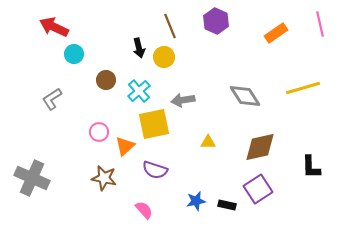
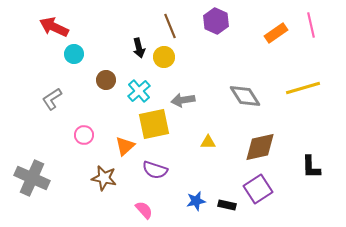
pink line: moved 9 px left, 1 px down
pink circle: moved 15 px left, 3 px down
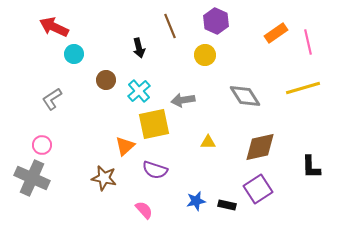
pink line: moved 3 px left, 17 px down
yellow circle: moved 41 px right, 2 px up
pink circle: moved 42 px left, 10 px down
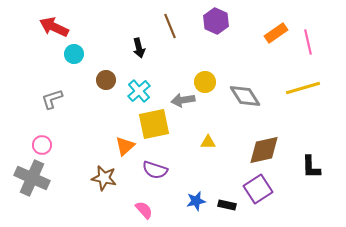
yellow circle: moved 27 px down
gray L-shape: rotated 15 degrees clockwise
brown diamond: moved 4 px right, 3 px down
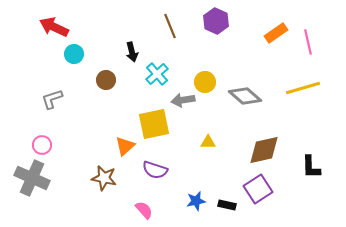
black arrow: moved 7 px left, 4 px down
cyan cross: moved 18 px right, 17 px up
gray diamond: rotated 16 degrees counterclockwise
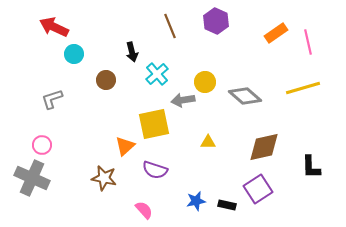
brown diamond: moved 3 px up
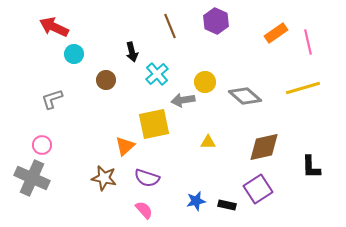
purple semicircle: moved 8 px left, 8 px down
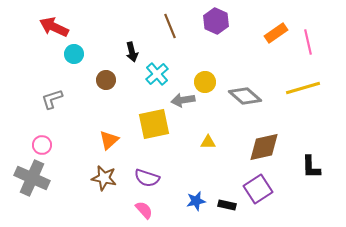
orange triangle: moved 16 px left, 6 px up
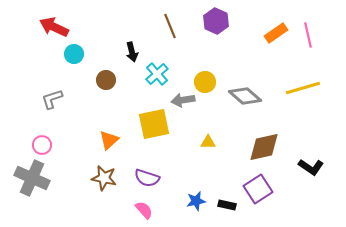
pink line: moved 7 px up
black L-shape: rotated 55 degrees counterclockwise
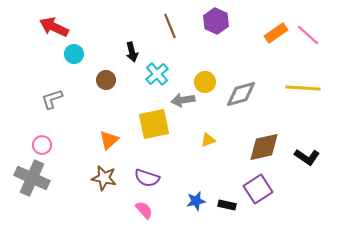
pink line: rotated 35 degrees counterclockwise
yellow line: rotated 20 degrees clockwise
gray diamond: moved 4 px left, 2 px up; rotated 56 degrees counterclockwise
yellow triangle: moved 2 px up; rotated 21 degrees counterclockwise
black L-shape: moved 4 px left, 10 px up
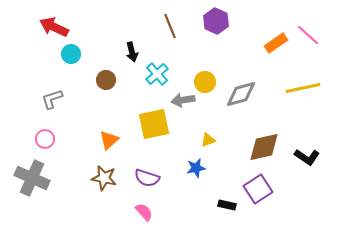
orange rectangle: moved 10 px down
cyan circle: moved 3 px left
yellow line: rotated 16 degrees counterclockwise
pink circle: moved 3 px right, 6 px up
blue star: moved 33 px up
pink semicircle: moved 2 px down
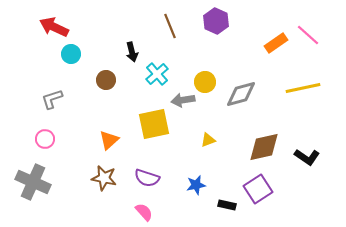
blue star: moved 17 px down
gray cross: moved 1 px right, 4 px down
